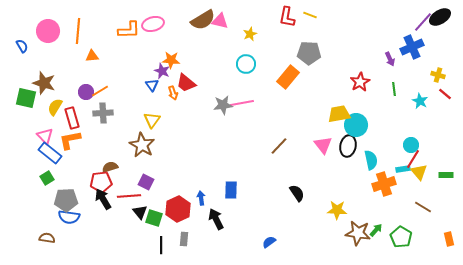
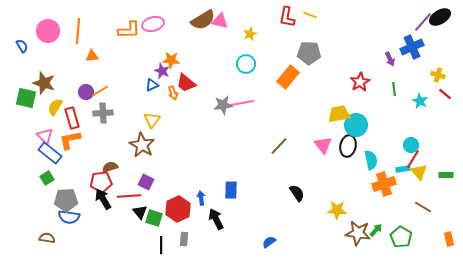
blue triangle at (152, 85): rotated 40 degrees clockwise
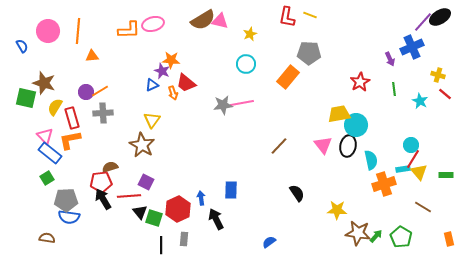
green arrow at (376, 230): moved 6 px down
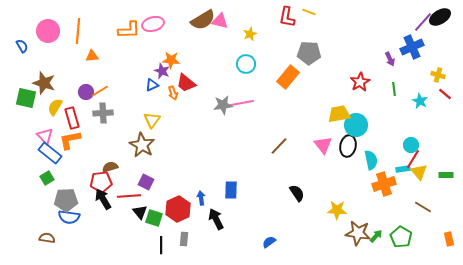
yellow line at (310, 15): moved 1 px left, 3 px up
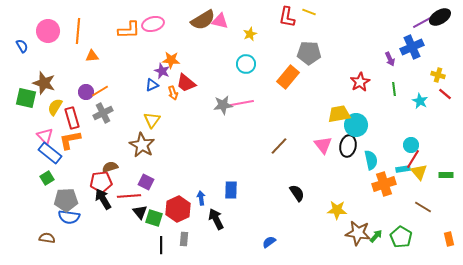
purple line at (423, 22): rotated 20 degrees clockwise
gray cross at (103, 113): rotated 24 degrees counterclockwise
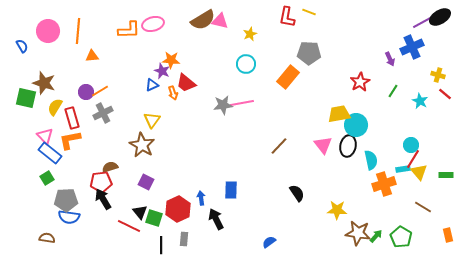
green line at (394, 89): moved 1 px left, 2 px down; rotated 40 degrees clockwise
red line at (129, 196): moved 30 px down; rotated 30 degrees clockwise
orange rectangle at (449, 239): moved 1 px left, 4 px up
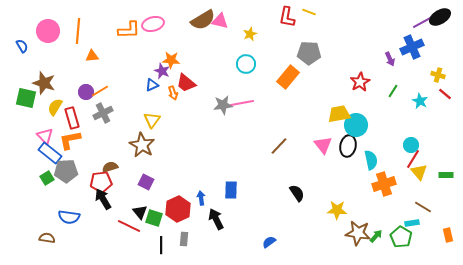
cyan rectangle at (403, 169): moved 9 px right, 54 px down
gray pentagon at (66, 200): moved 29 px up
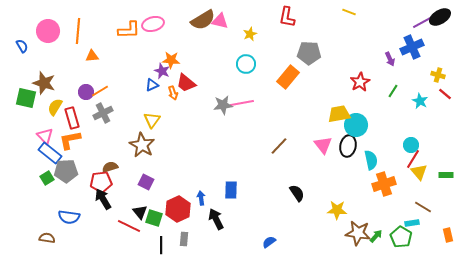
yellow line at (309, 12): moved 40 px right
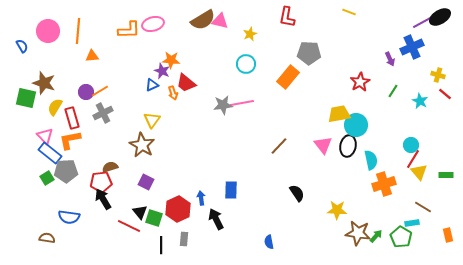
blue semicircle at (269, 242): rotated 64 degrees counterclockwise
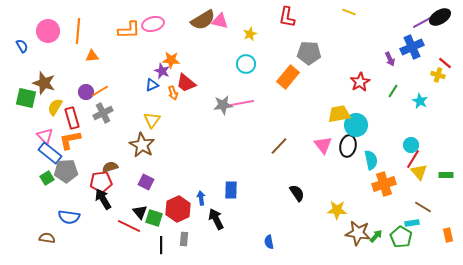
red line at (445, 94): moved 31 px up
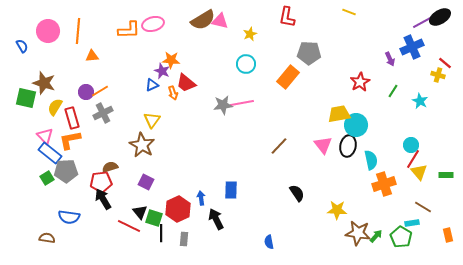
black line at (161, 245): moved 12 px up
